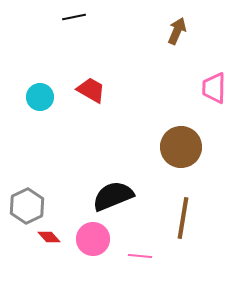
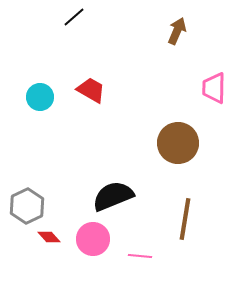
black line: rotated 30 degrees counterclockwise
brown circle: moved 3 px left, 4 px up
brown line: moved 2 px right, 1 px down
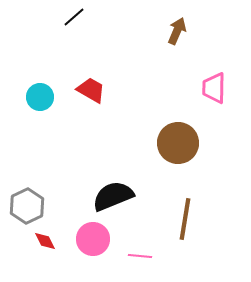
red diamond: moved 4 px left, 4 px down; rotated 15 degrees clockwise
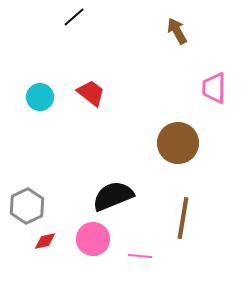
brown arrow: rotated 52 degrees counterclockwise
red trapezoid: moved 3 px down; rotated 8 degrees clockwise
brown line: moved 2 px left, 1 px up
red diamond: rotated 75 degrees counterclockwise
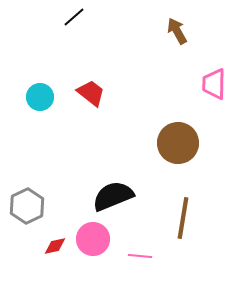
pink trapezoid: moved 4 px up
red diamond: moved 10 px right, 5 px down
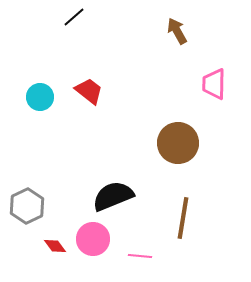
red trapezoid: moved 2 px left, 2 px up
red diamond: rotated 65 degrees clockwise
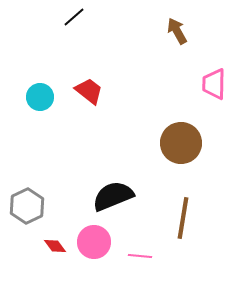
brown circle: moved 3 px right
pink circle: moved 1 px right, 3 px down
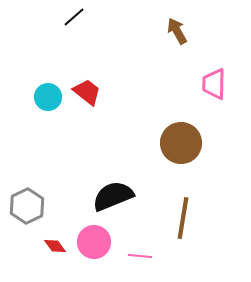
red trapezoid: moved 2 px left, 1 px down
cyan circle: moved 8 px right
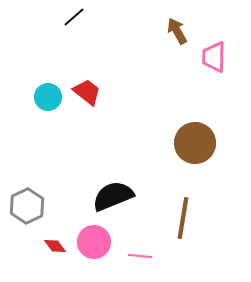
pink trapezoid: moved 27 px up
brown circle: moved 14 px right
